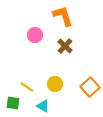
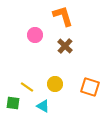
orange square: rotated 30 degrees counterclockwise
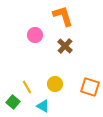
yellow line: rotated 24 degrees clockwise
green square: moved 1 px up; rotated 32 degrees clockwise
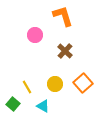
brown cross: moved 5 px down
orange square: moved 7 px left, 4 px up; rotated 30 degrees clockwise
green square: moved 2 px down
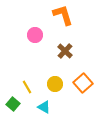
orange L-shape: moved 1 px up
cyan triangle: moved 1 px right, 1 px down
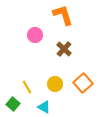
brown cross: moved 1 px left, 2 px up
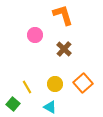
cyan triangle: moved 6 px right
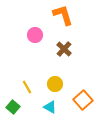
orange square: moved 17 px down
green square: moved 3 px down
